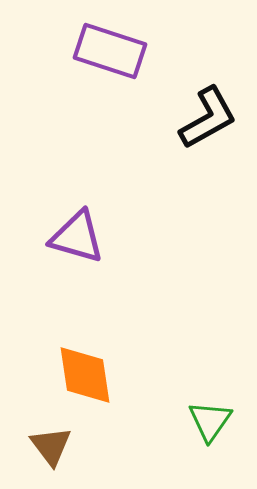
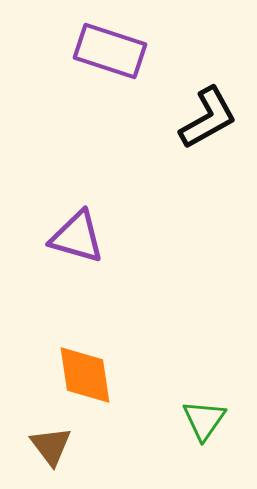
green triangle: moved 6 px left, 1 px up
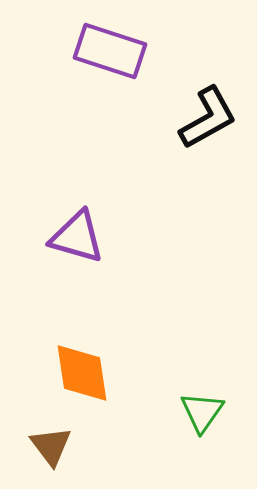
orange diamond: moved 3 px left, 2 px up
green triangle: moved 2 px left, 8 px up
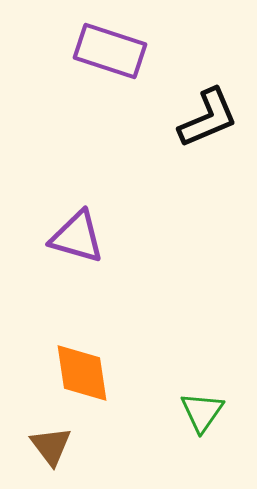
black L-shape: rotated 6 degrees clockwise
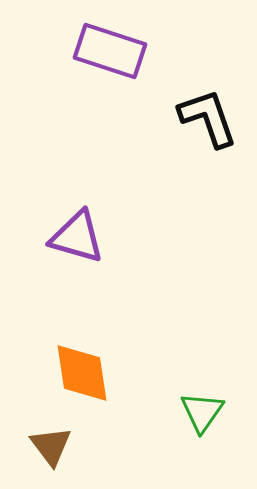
black L-shape: rotated 86 degrees counterclockwise
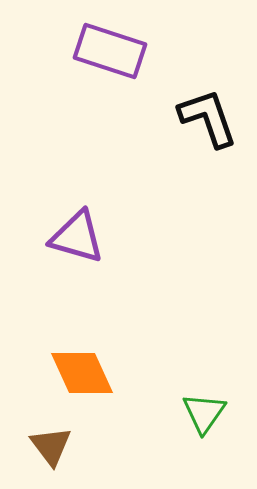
orange diamond: rotated 16 degrees counterclockwise
green triangle: moved 2 px right, 1 px down
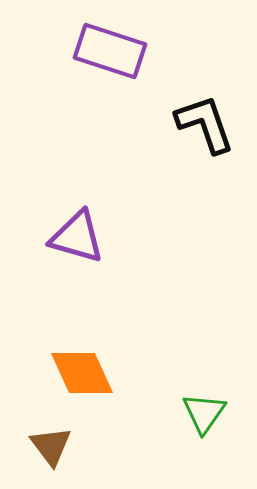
black L-shape: moved 3 px left, 6 px down
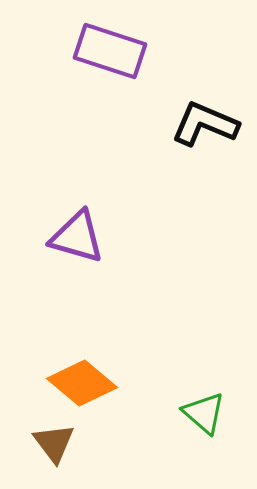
black L-shape: rotated 48 degrees counterclockwise
orange diamond: moved 10 px down; rotated 26 degrees counterclockwise
green triangle: rotated 24 degrees counterclockwise
brown triangle: moved 3 px right, 3 px up
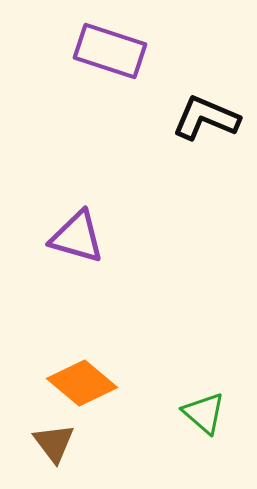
black L-shape: moved 1 px right, 6 px up
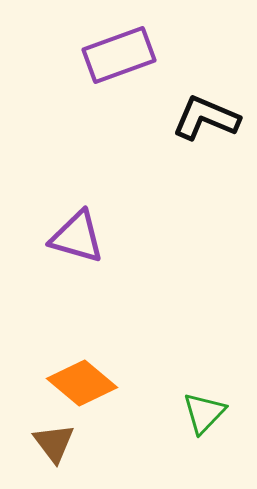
purple rectangle: moved 9 px right, 4 px down; rotated 38 degrees counterclockwise
green triangle: rotated 33 degrees clockwise
